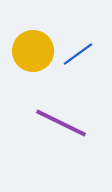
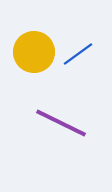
yellow circle: moved 1 px right, 1 px down
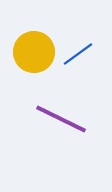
purple line: moved 4 px up
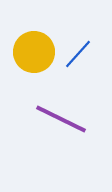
blue line: rotated 12 degrees counterclockwise
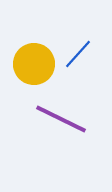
yellow circle: moved 12 px down
